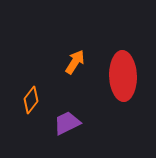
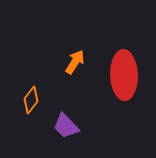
red ellipse: moved 1 px right, 1 px up
purple trapezoid: moved 1 px left, 3 px down; rotated 108 degrees counterclockwise
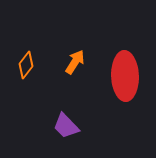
red ellipse: moved 1 px right, 1 px down
orange diamond: moved 5 px left, 35 px up
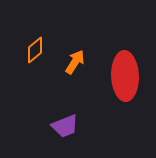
orange diamond: moved 9 px right, 15 px up; rotated 12 degrees clockwise
purple trapezoid: moved 1 px left; rotated 68 degrees counterclockwise
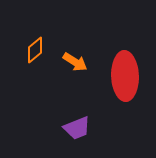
orange arrow: rotated 90 degrees clockwise
purple trapezoid: moved 12 px right, 2 px down
